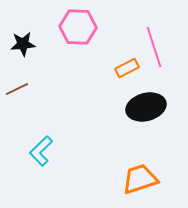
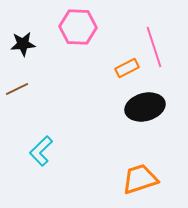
black ellipse: moved 1 px left
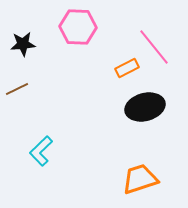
pink line: rotated 21 degrees counterclockwise
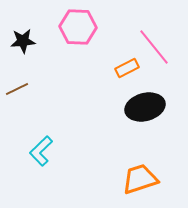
black star: moved 3 px up
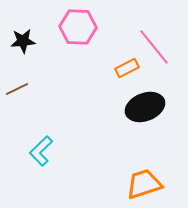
black ellipse: rotated 6 degrees counterclockwise
orange trapezoid: moved 4 px right, 5 px down
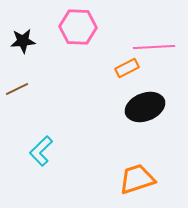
pink line: rotated 54 degrees counterclockwise
orange trapezoid: moved 7 px left, 5 px up
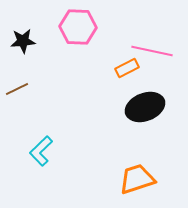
pink line: moved 2 px left, 4 px down; rotated 15 degrees clockwise
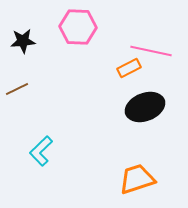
pink line: moved 1 px left
orange rectangle: moved 2 px right
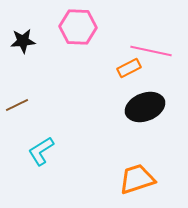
brown line: moved 16 px down
cyan L-shape: rotated 12 degrees clockwise
